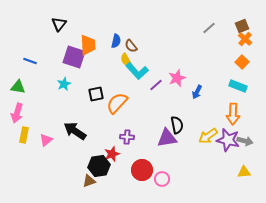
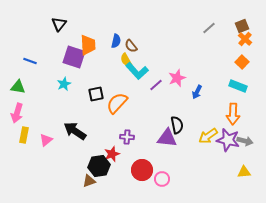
purple triangle: rotated 15 degrees clockwise
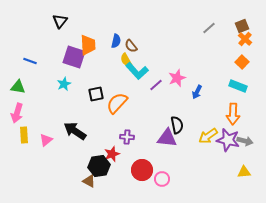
black triangle: moved 1 px right, 3 px up
yellow rectangle: rotated 14 degrees counterclockwise
brown triangle: rotated 48 degrees clockwise
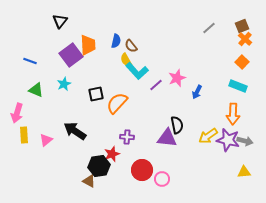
purple square: moved 3 px left, 2 px up; rotated 35 degrees clockwise
green triangle: moved 18 px right, 3 px down; rotated 14 degrees clockwise
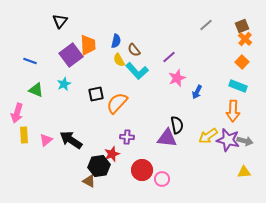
gray line: moved 3 px left, 3 px up
brown semicircle: moved 3 px right, 4 px down
yellow semicircle: moved 7 px left
purple line: moved 13 px right, 28 px up
orange arrow: moved 3 px up
black arrow: moved 4 px left, 9 px down
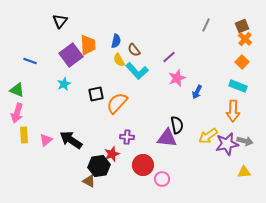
gray line: rotated 24 degrees counterclockwise
green triangle: moved 19 px left
purple star: moved 1 px left, 4 px down; rotated 25 degrees counterclockwise
red circle: moved 1 px right, 5 px up
